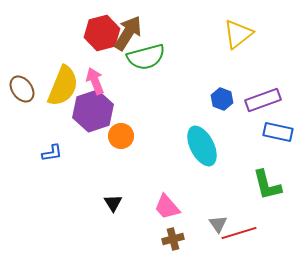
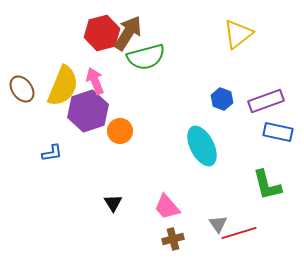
purple rectangle: moved 3 px right, 1 px down
purple hexagon: moved 5 px left
orange circle: moved 1 px left, 5 px up
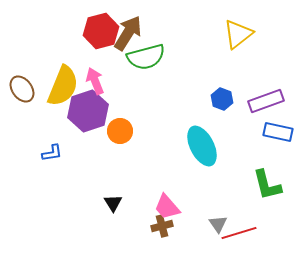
red hexagon: moved 1 px left, 2 px up
brown cross: moved 11 px left, 13 px up
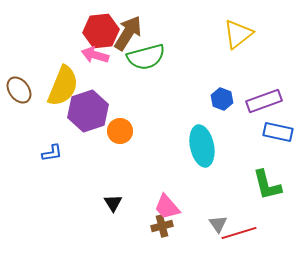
red hexagon: rotated 8 degrees clockwise
pink arrow: moved 26 px up; rotated 52 degrees counterclockwise
brown ellipse: moved 3 px left, 1 px down
purple rectangle: moved 2 px left
cyan ellipse: rotated 15 degrees clockwise
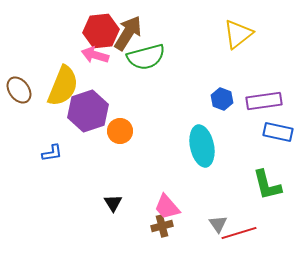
purple rectangle: rotated 12 degrees clockwise
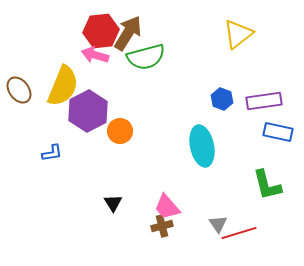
purple hexagon: rotated 9 degrees counterclockwise
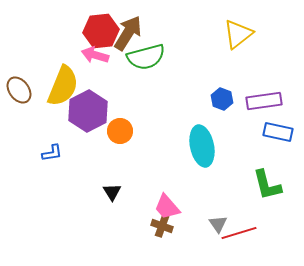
black triangle: moved 1 px left, 11 px up
brown cross: rotated 35 degrees clockwise
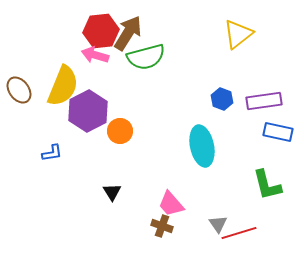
pink trapezoid: moved 4 px right, 3 px up
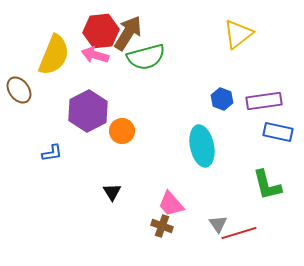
yellow semicircle: moved 9 px left, 31 px up
orange circle: moved 2 px right
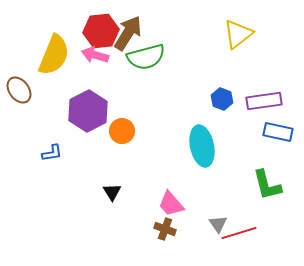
brown cross: moved 3 px right, 3 px down
